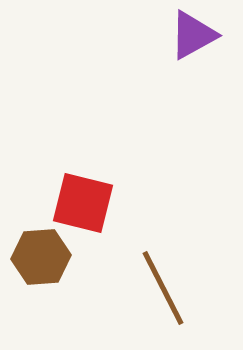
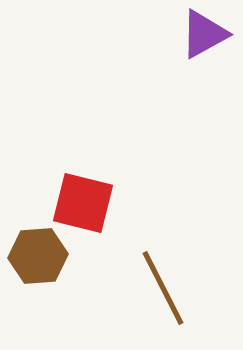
purple triangle: moved 11 px right, 1 px up
brown hexagon: moved 3 px left, 1 px up
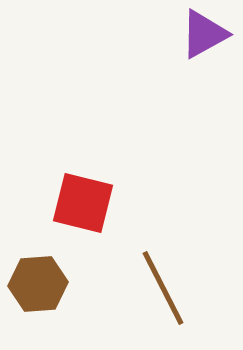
brown hexagon: moved 28 px down
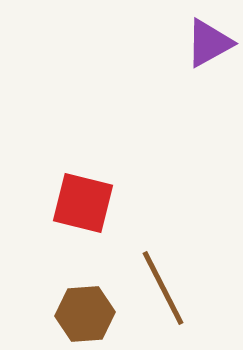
purple triangle: moved 5 px right, 9 px down
brown hexagon: moved 47 px right, 30 px down
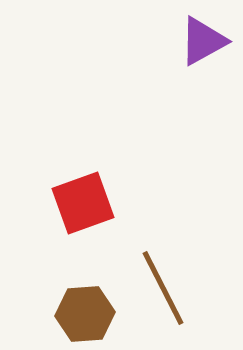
purple triangle: moved 6 px left, 2 px up
red square: rotated 34 degrees counterclockwise
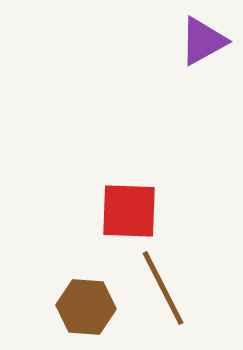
red square: moved 46 px right, 8 px down; rotated 22 degrees clockwise
brown hexagon: moved 1 px right, 7 px up; rotated 8 degrees clockwise
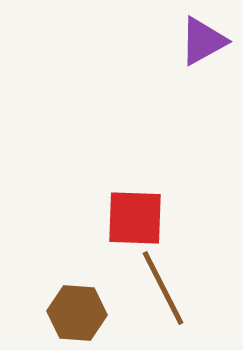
red square: moved 6 px right, 7 px down
brown hexagon: moved 9 px left, 6 px down
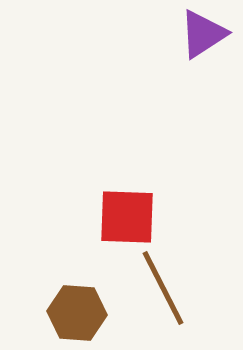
purple triangle: moved 7 px up; rotated 4 degrees counterclockwise
red square: moved 8 px left, 1 px up
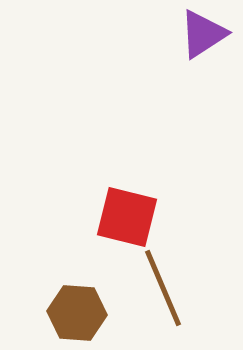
red square: rotated 12 degrees clockwise
brown line: rotated 4 degrees clockwise
